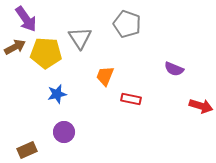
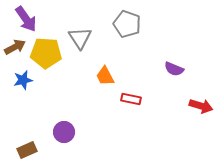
orange trapezoid: rotated 50 degrees counterclockwise
blue star: moved 34 px left, 14 px up
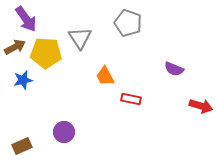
gray pentagon: moved 1 px right, 1 px up
brown rectangle: moved 5 px left, 4 px up
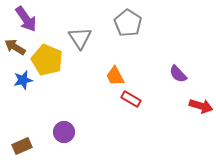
gray pentagon: rotated 12 degrees clockwise
brown arrow: rotated 120 degrees counterclockwise
yellow pentagon: moved 1 px right, 7 px down; rotated 20 degrees clockwise
purple semicircle: moved 4 px right, 5 px down; rotated 24 degrees clockwise
orange trapezoid: moved 10 px right
red rectangle: rotated 18 degrees clockwise
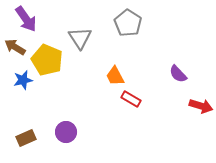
purple circle: moved 2 px right
brown rectangle: moved 4 px right, 8 px up
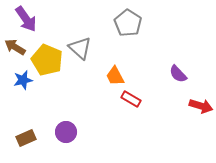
gray triangle: moved 10 px down; rotated 15 degrees counterclockwise
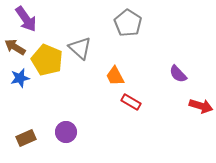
blue star: moved 3 px left, 2 px up
red rectangle: moved 3 px down
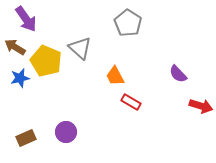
yellow pentagon: moved 1 px left, 1 px down
